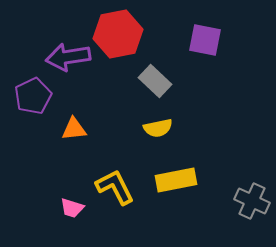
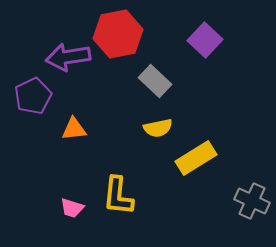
purple square: rotated 32 degrees clockwise
yellow rectangle: moved 20 px right, 22 px up; rotated 21 degrees counterclockwise
yellow L-shape: moved 3 px right, 9 px down; rotated 147 degrees counterclockwise
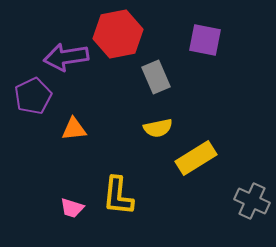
purple square: rotated 32 degrees counterclockwise
purple arrow: moved 2 px left
gray rectangle: moved 1 px right, 4 px up; rotated 24 degrees clockwise
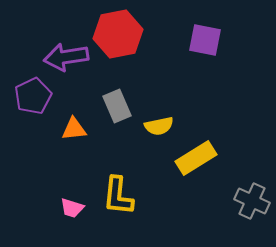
gray rectangle: moved 39 px left, 29 px down
yellow semicircle: moved 1 px right, 2 px up
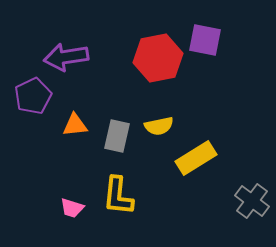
red hexagon: moved 40 px right, 24 px down
gray rectangle: moved 30 px down; rotated 36 degrees clockwise
orange triangle: moved 1 px right, 4 px up
gray cross: rotated 12 degrees clockwise
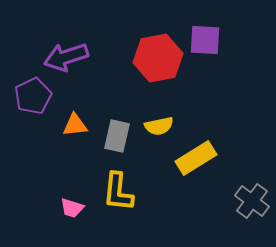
purple square: rotated 8 degrees counterclockwise
purple arrow: rotated 9 degrees counterclockwise
yellow L-shape: moved 4 px up
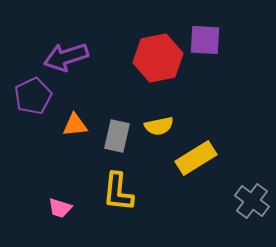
pink trapezoid: moved 12 px left
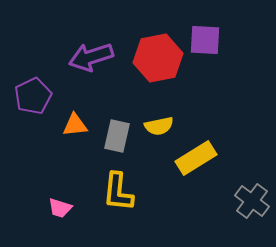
purple arrow: moved 25 px right
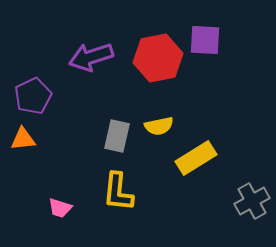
orange triangle: moved 52 px left, 14 px down
gray cross: rotated 24 degrees clockwise
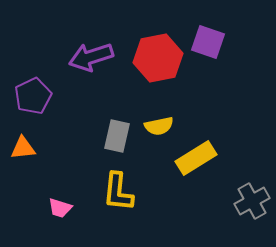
purple square: moved 3 px right, 2 px down; rotated 16 degrees clockwise
orange triangle: moved 9 px down
